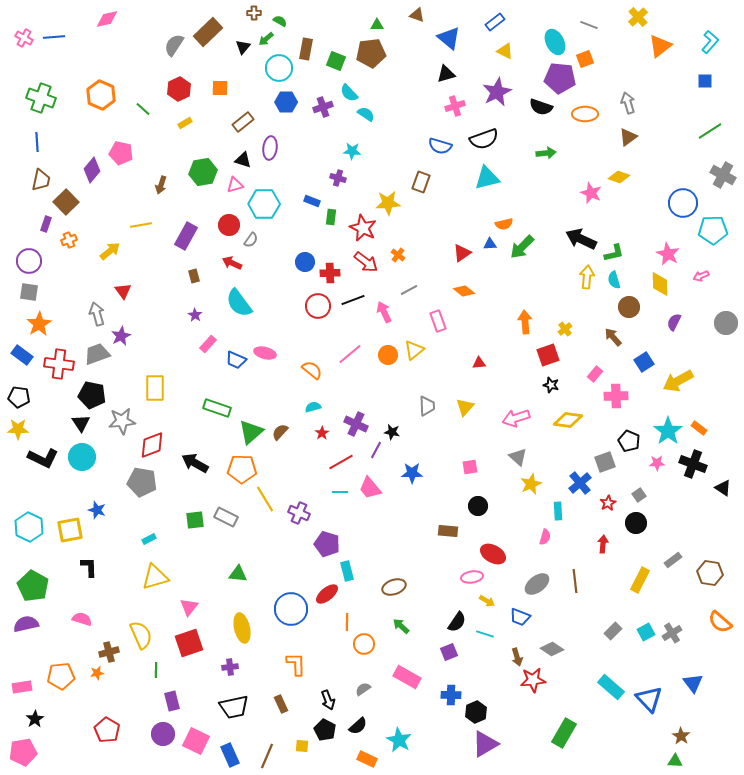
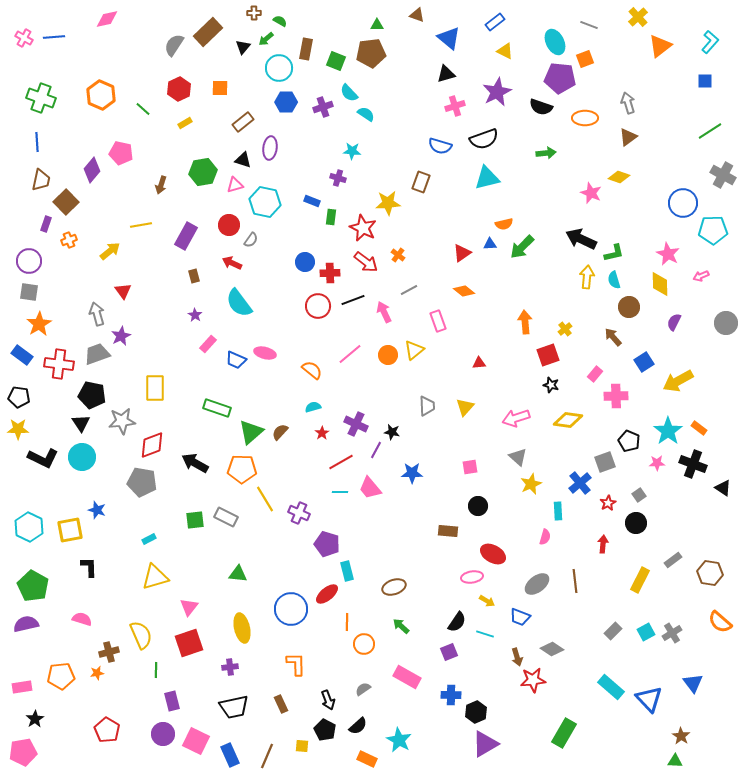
orange ellipse at (585, 114): moved 4 px down
cyan hexagon at (264, 204): moved 1 px right, 2 px up; rotated 12 degrees clockwise
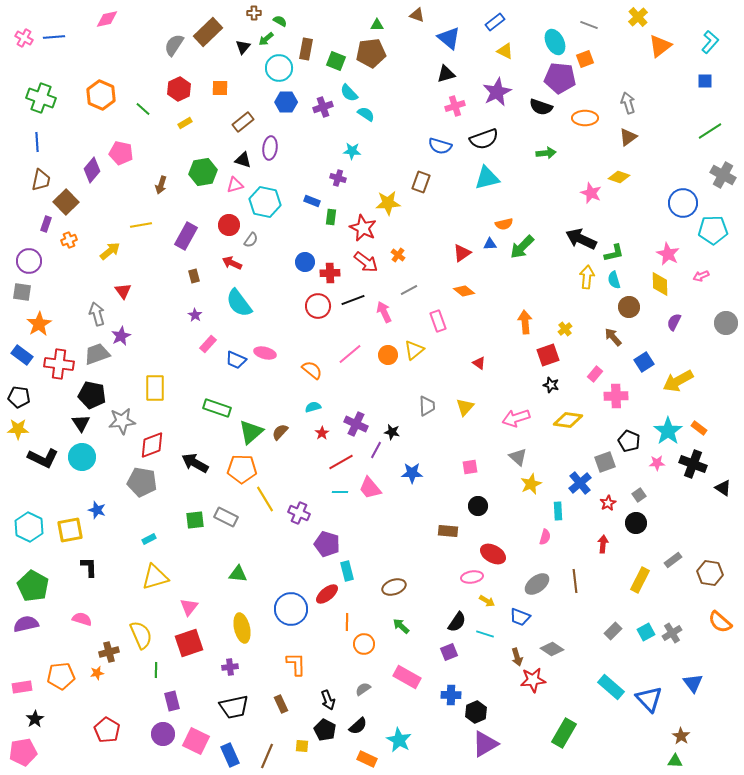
gray square at (29, 292): moved 7 px left
red triangle at (479, 363): rotated 40 degrees clockwise
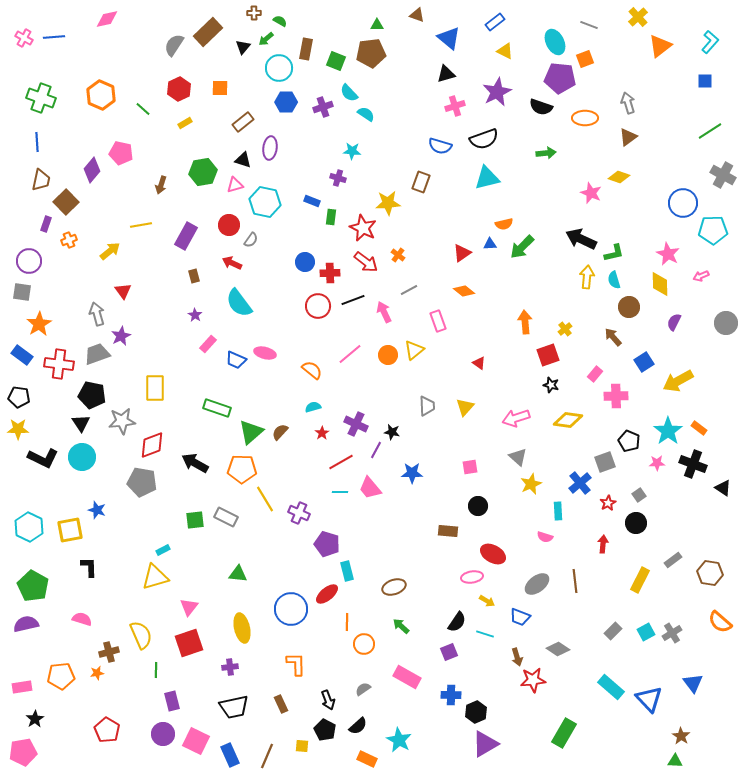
pink semicircle at (545, 537): rotated 91 degrees clockwise
cyan rectangle at (149, 539): moved 14 px right, 11 px down
gray diamond at (552, 649): moved 6 px right
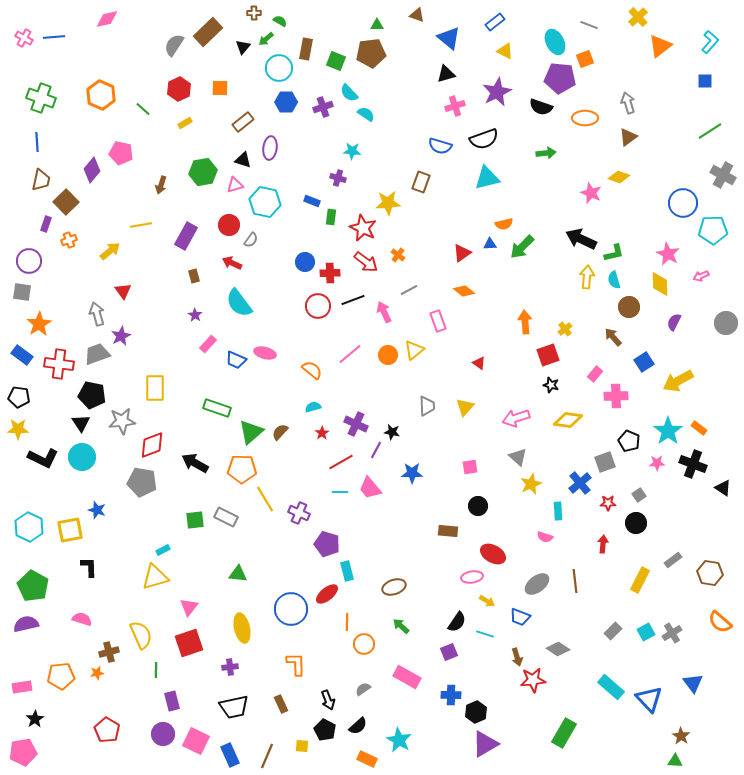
red star at (608, 503): rotated 28 degrees clockwise
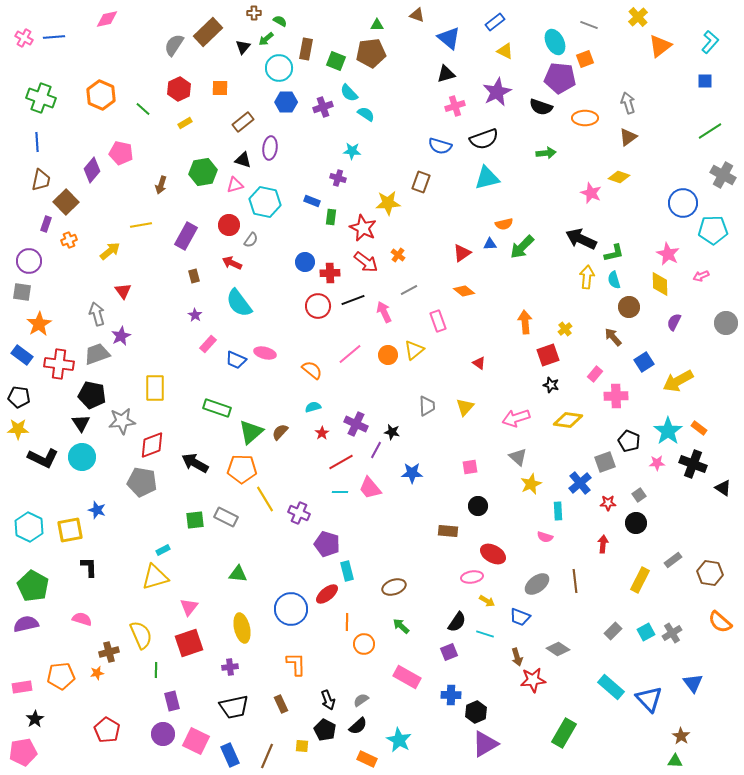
gray semicircle at (363, 689): moved 2 px left, 11 px down
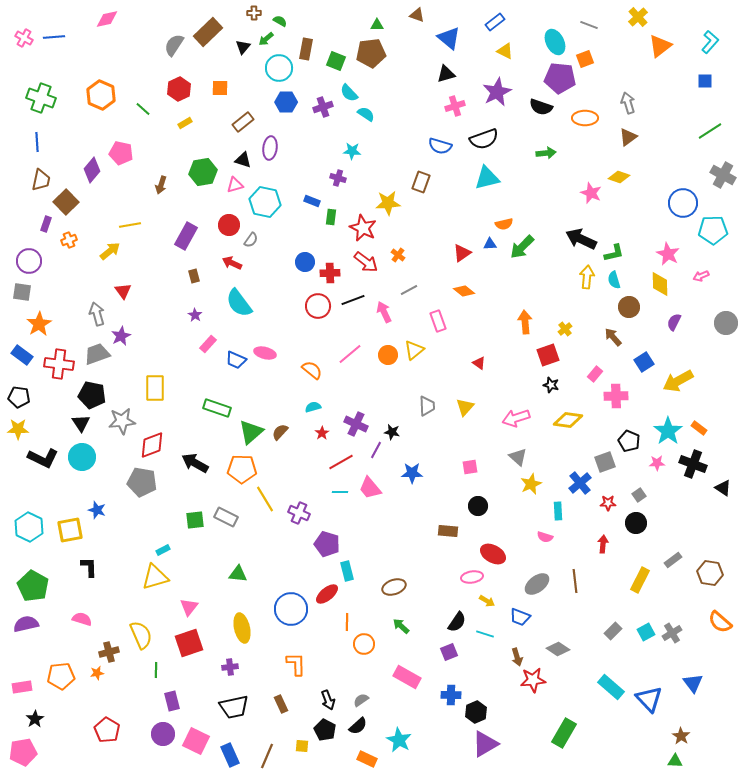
yellow line at (141, 225): moved 11 px left
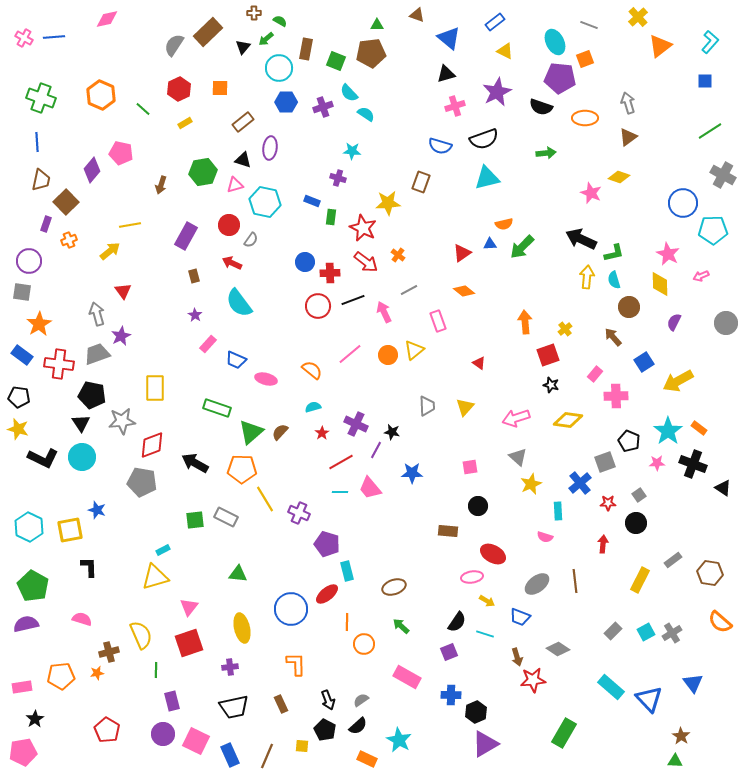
pink ellipse at (265, 353): moved 1 px right, 26 px down
yellow star at (18, 429): rotated 15 degrees clockwise
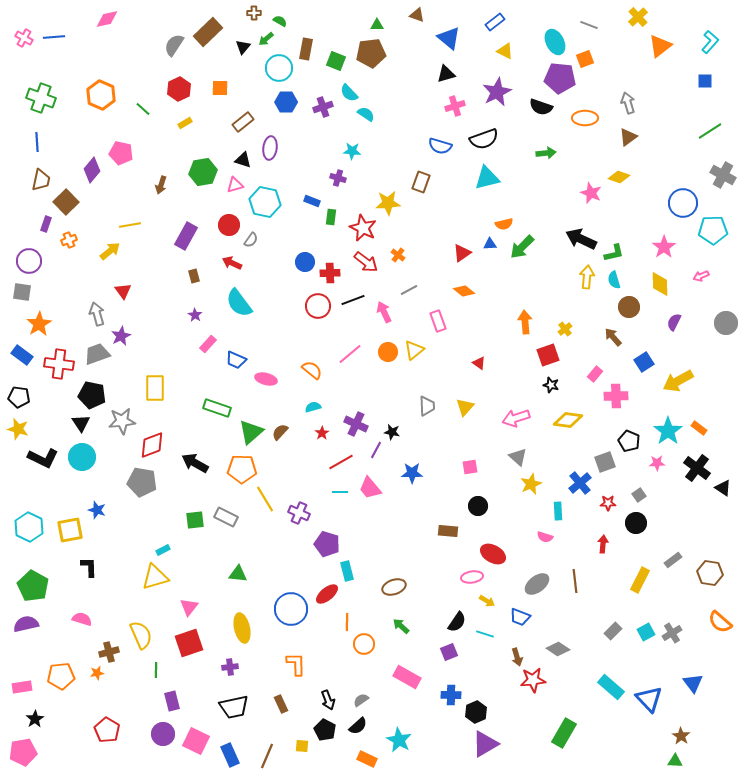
pink star at (668, 254): moved 4 px left, 7 px up; rotated 10 degrees clockwise
orange circle at (388, 355): moved 3 px up
black cross at (693, 464): moved 4 px right, 4 px down; rotated 16 degrees clockwise
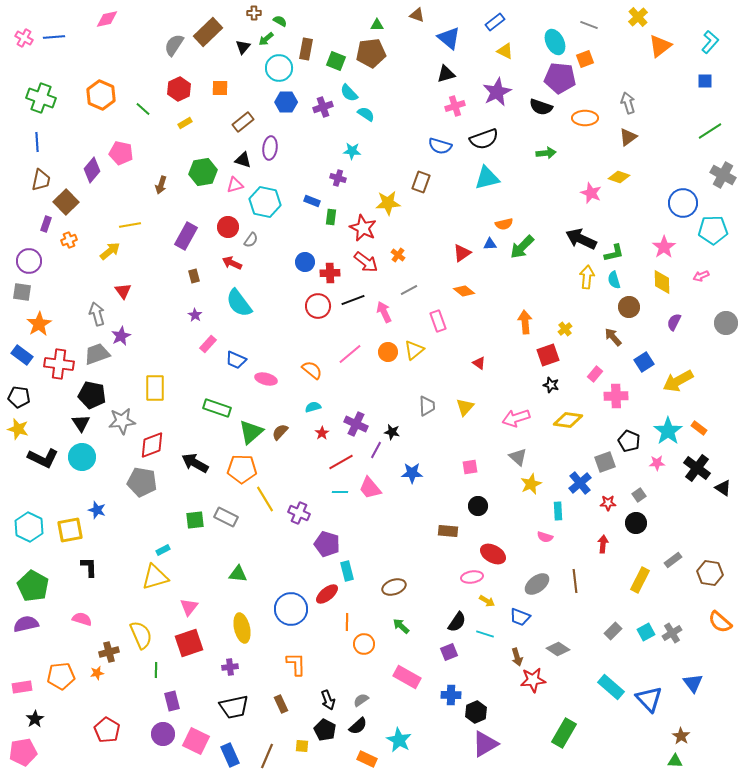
red circle at (229, 225): moved 1 px left, 2 px down
yellow diamond at (660, 284): moved 2 px right, 2 px up
